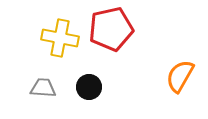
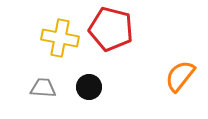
red pentagon: rotated 27 degrees clockwise
orange semicircle: rotated 8 degrees clockwise
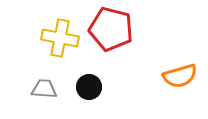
orange semicircle: rotated 144 degrees counterclockwise
gray trapezoid: moved 1 px right, 1 px down
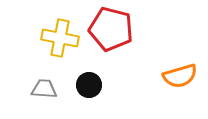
black circle: moved 2 px up
